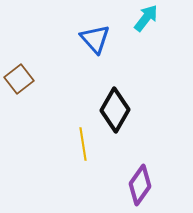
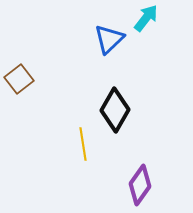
blue triangle: moved 14 px right; rotated 28 degrees clockwise
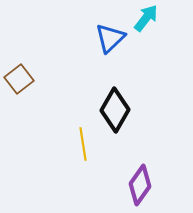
blue triangle: moved 1 px right, 1 px up
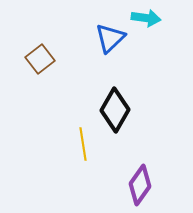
cyan arrow: rotated 60 degrees clockwise
brown square: moved 21 px right, 20 px up
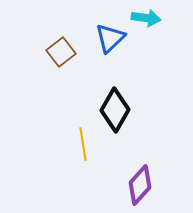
brown square: moved 21 px right, 7 px up
purple diamond: rotated 6 degrees clockwise
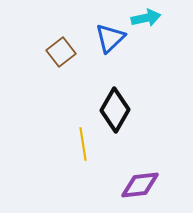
cyan arrow: rotated 20 degrees counterclockwise
purple diamond: rotated 42 degrees clockwise
